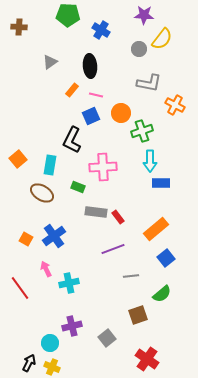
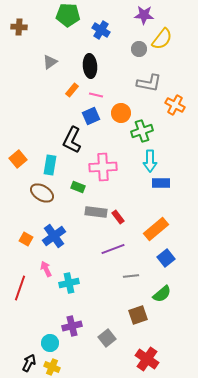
red line at (20, 288): rotated 55 degrees clockwise
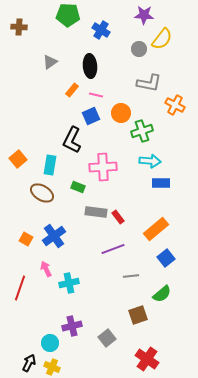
cyan arrow at (150, 161): rotated 85 degrees counterclockwise
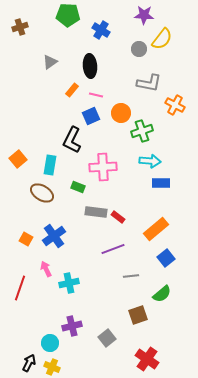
brown cross at (19, 27): moved 1 px right; rotated 21 degrees counterclockwise
red rectangle at (118, 217): rotated 16 degrees counterclockwise
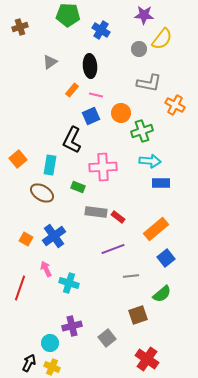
cyan cross at (69, 283): rotated 30 degrees clockwise
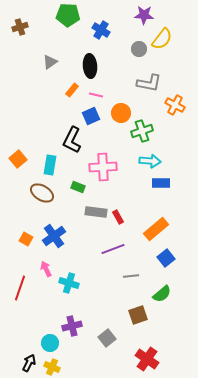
red rectangle at (118, 217): rotated 24 degrees clockwise
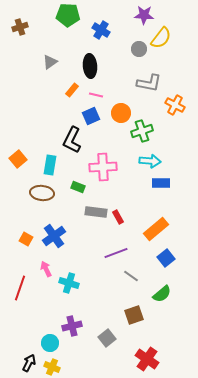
yellow semicircle at (162, 39): moved 1 px left, 1 px up
brown ellipse at (42, 193): rotated 25 degrees counterclockwise
purple line at (113, 249): moved 3 px right, 4 px down
gray line at (131, 276): rotated 42 degrees clockwise
brown square at (138, 315): moved 4 px left
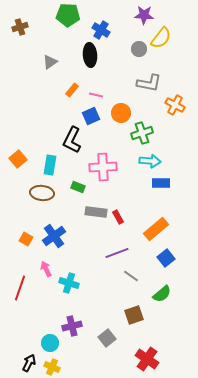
black ellipse at (90, 66): moved 11 px up
green cross at (142, 131): moved 2 px down
purple line at (116, 253): moved 1 px right
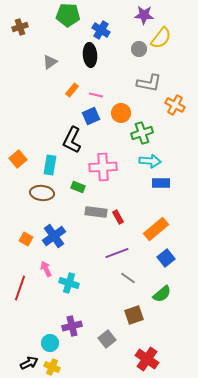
gray line at (131, 276): moved 3 px left, 2 px down
gray square at (107, 338): moved 1 px down
black arrow at (29, 363): rotated 36 degrees clockwise
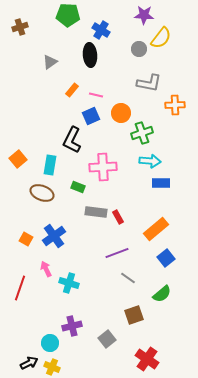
orange cross at (175, 105): rotated 30 degrees counterclockwise
brown ellipse at (42, 193): rotated 15 degrees clockwise
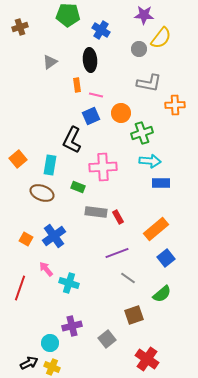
black ellipse at (90, 55): moved 5 px down
orange rectangle at (72, 90): moved 5 px right, 5 px up; rotated 48 degrees counterclockwise
pink arrow at (46, 269): rotated 14 degrees counterclockwise
